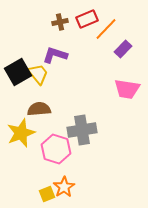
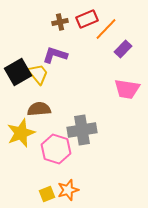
orange star: moved 4 px right, 3 px down; rotated 15 degrees clockwise
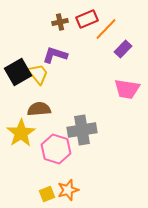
yellow star: rotated 12 degrees counterclockwise
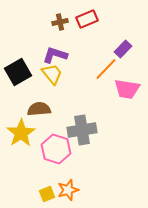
orange line: moved 40 px down
yellow trapezoid: moved 14 px right
